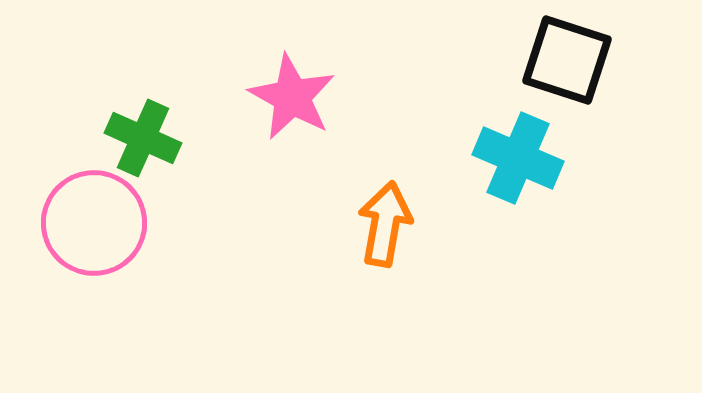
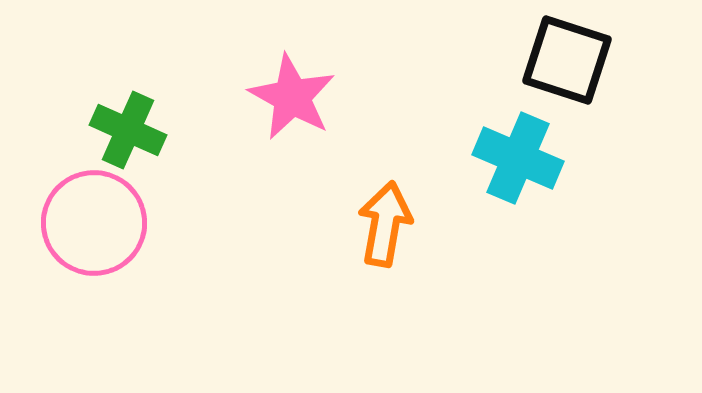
green cross: moved 15 px left, 8 px up
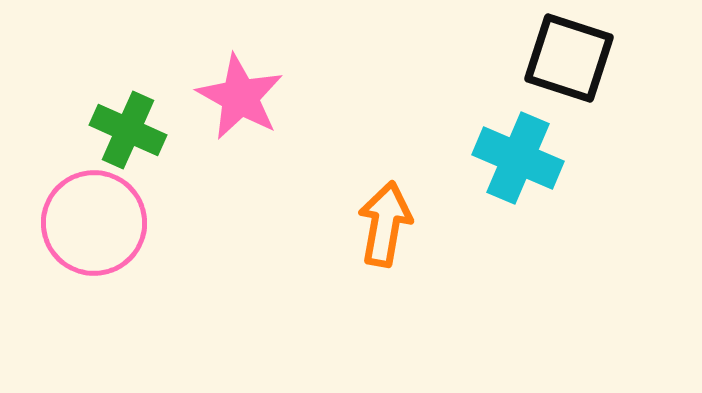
black square: moved 2 px right, 2 px up
pink star: moved 52 px left
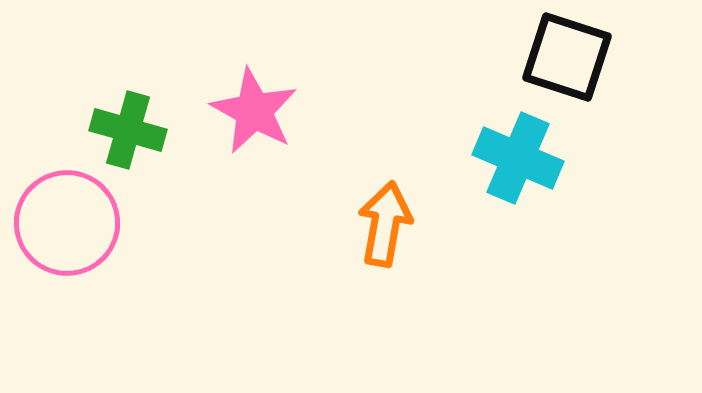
black square: moved 2 px left, 1 px up
pink star: moved 14 px right, 14 px down
green cross: rotated 8 degrees counterclockwise
pink circle: moved 27 px left
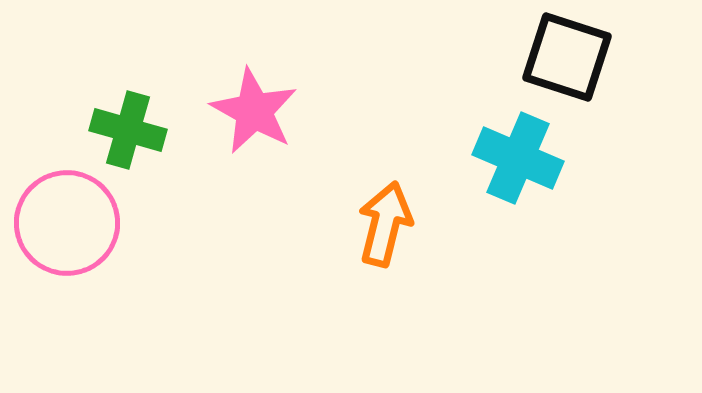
orange arrow: rotated 4 degrees clockwise
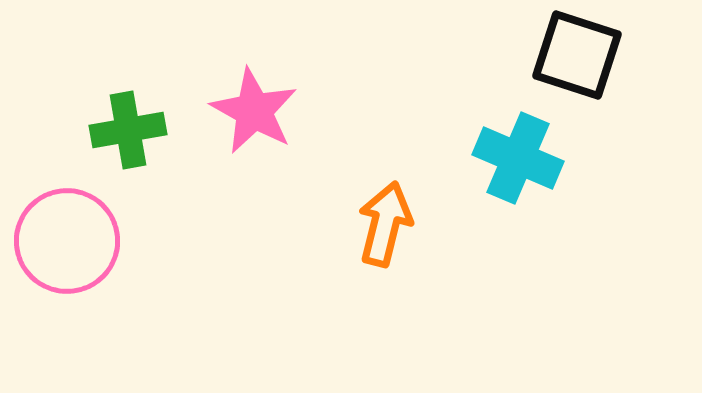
black square: moved 10 px right, 2 px up
green cross: rotated 26 degrees counterclockwise
pink circle: moved 18 px down
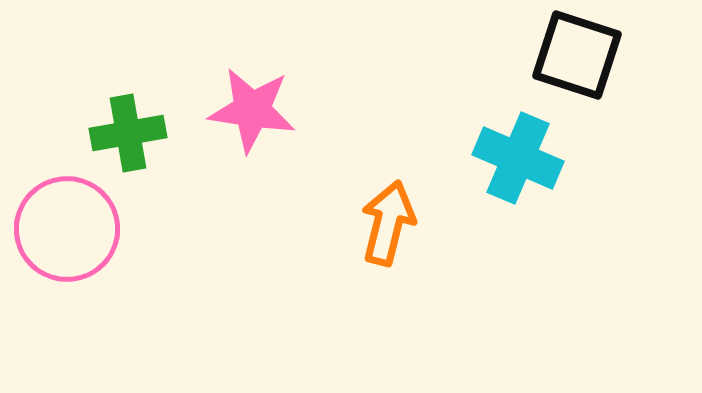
pink star: moved 2 px left, 1 px up; rotated 20 degrees counterclockwise
green cross: moved 3 px down
orange arrow: moved 3 px right, 1 px up
pink circle: moved 12 px up
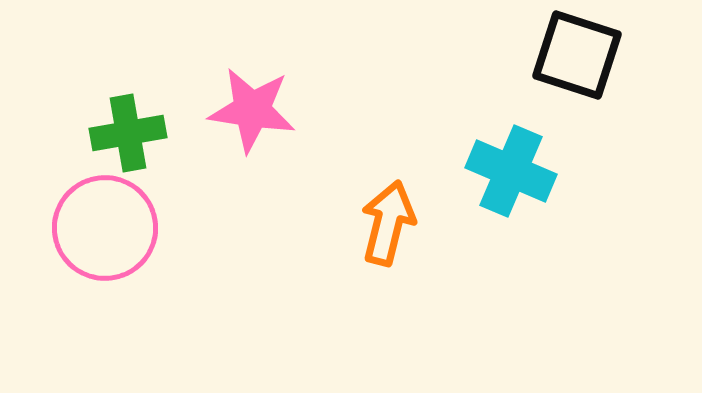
cyan cross: moved 7 px left, 13 px down
pink circle: moved 38 px right, 1 px up
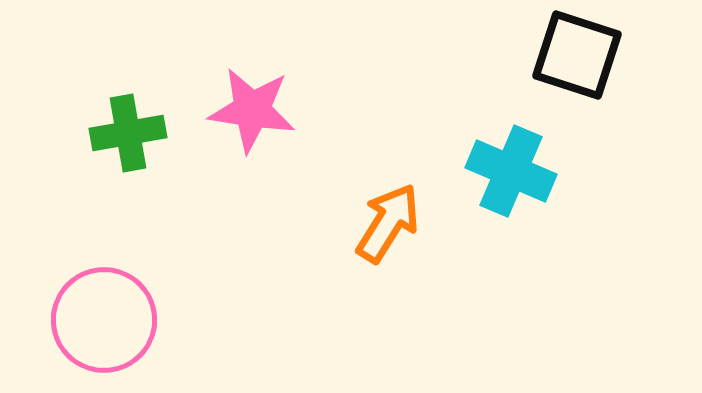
orange arrow: rotated 18 degrees clockwise
pink circle: moved 1 px left, 92 px down
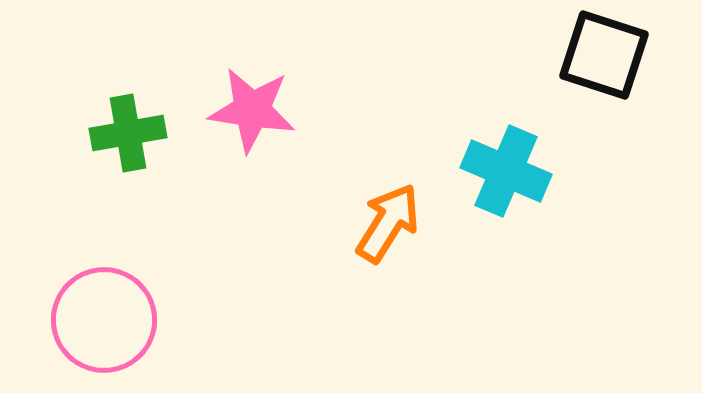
black square: moved 27 px right
cyan cross: moved 5 px left
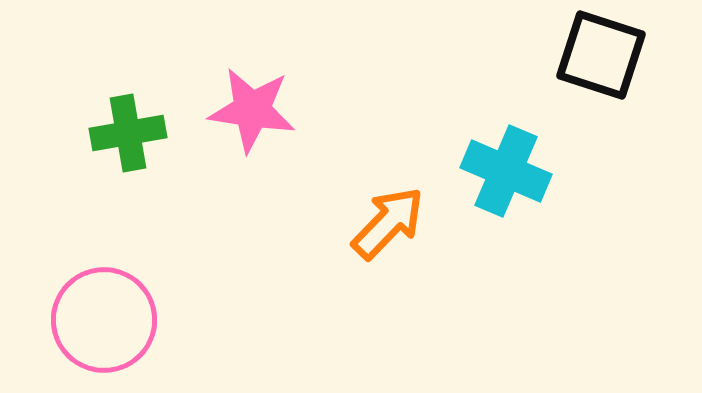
black square: moved 3 px left
orange arrow: rotated 12 degrees clockwise
